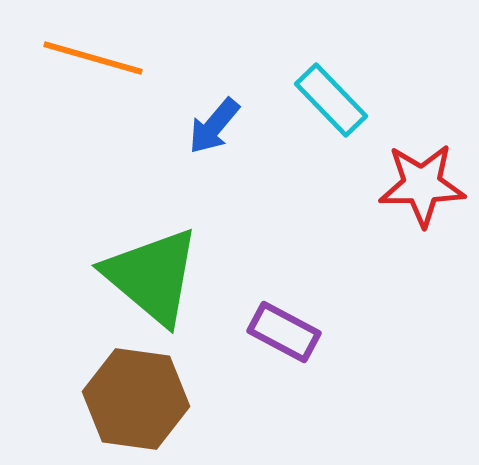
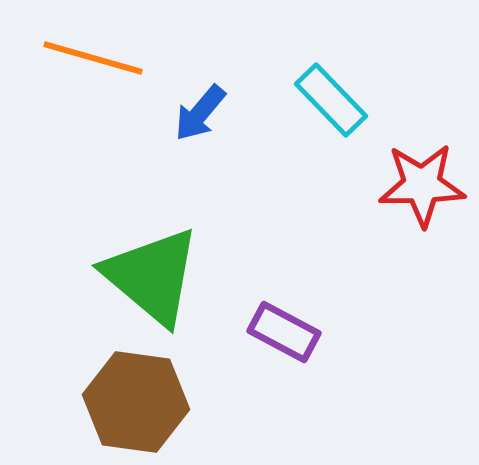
blue arrow: moved 14 px left, 13 px up
brown hexagon: moved 3 px down
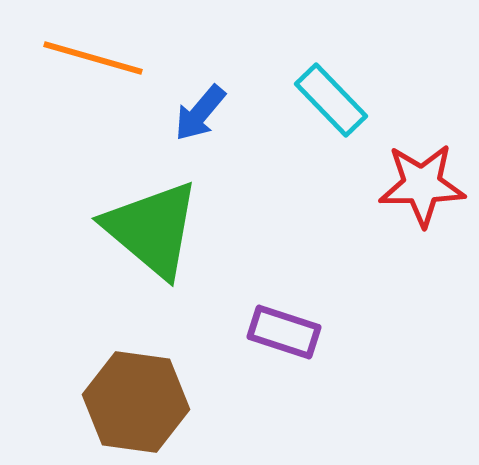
green triangle: moved 47 px up
purple rectangle: rotated 10 degrees counterclockwise
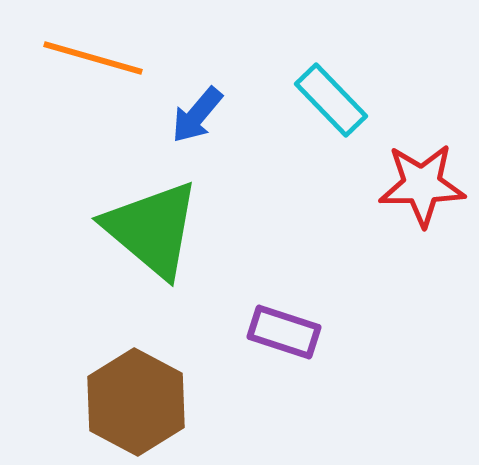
blue arrow: moved 3 px left, 2 px down
brown hexagon: rotated 20 degrees clockwise
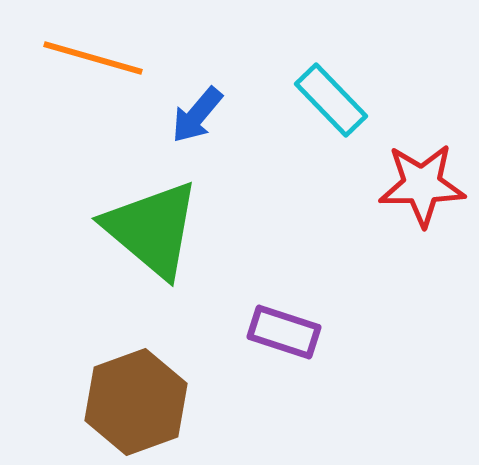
brown hexagon: rotated 12 degrees clockwise
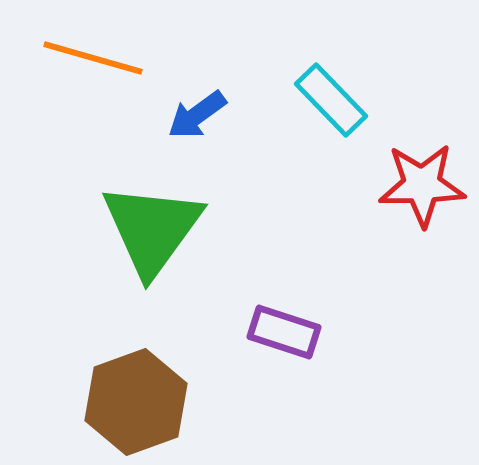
blue arrow: rotated 14 degrees clockwise
green triangle: rotated 26 degrees clockwise
